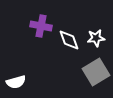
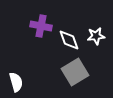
white star: moved 2 px up
gray square: moved 21 px left
white semicircle: rotated 90 degrees counterclockwise
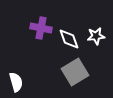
purple cross: moved 2 px down
white diamond: moved 1 px up
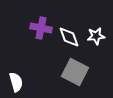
white diamond: moved 2 px up
gray square: rotated 32 degrees counterclockwise
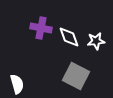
white star: moved 5 px down
gray square: moved 1 px right, 4 px down
white semicircle: moved 1 px right, 2 px down
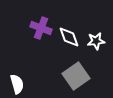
purple cross: rotated 10 degrees clockwise
gray square: rotated 28 degrees clockwise
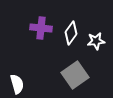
purple cross: rotated 15 degrees counterclockwise
white diamond: moved 2 px right, 4 px up; rotated 55 degrees clockwise
gray square: moved 1 px left, 1 px up
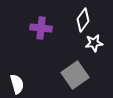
white diamond: moved 12 px right, 13 px up
white star: moved 2 px left, 2 px down
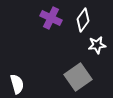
purple cross: moved 10 px right, 10 px up; rotated 20 degrees clockwise
white star: moved 3 px right, 2 px down
gray square: moved 3 px right, 2 px down
